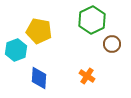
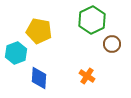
cyan hexagon: moved 3 px down
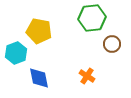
green hexagon: moved 2 px up; rotated 20 degrees clockwise
blue diamond: rotated 15 degrees counterclockwise
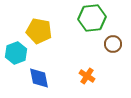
brown circle: moved 1 px right
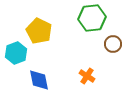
yellow pentagon: rotated 15 degrees clockwise
blue diamond: moved 2 px down
